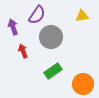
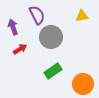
purple semicircle: rotated 60 degrees counterclockwise
red arrow: moved 3 px left, 2 px up; rotated 80 degrees clockwise
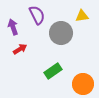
gray circle: moved 10 px right, 4 px up
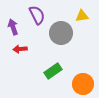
red arrow: rotated 152 degrees counterclockwise
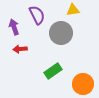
yellow triangle: moved 9 px left, 6 px up
purple arrow: moved 1 px right
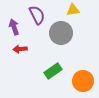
orange circle: moved 3 px up
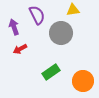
red arrow: rotated 24 degrees counterclockwise
green rectangle: moved 2 px left, 1 px down
